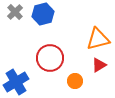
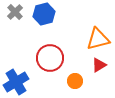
blue hexagon: moved 1 px right
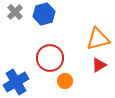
orange circle: moved 10 px left
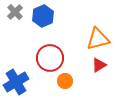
blue hexagon: moved 1 px left, 2 px down; rotated 10 degrees counterclockwise
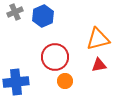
gray cross: rotated 21 degrees clockwise
red circle: moved 5 px right, 1 px up
red triangle: rotated 21 degrees clockwise
blue cross: rotated 25 degrees clockwise
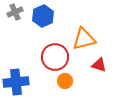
orange triangle: moved 14 px left
red triangle: rotated 28 degrees clockwise
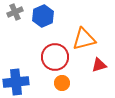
red triangle: rotated 35 degrees counterclockwise
orange circle: moved 3 px left, 2 px down
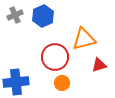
gray cross: moved 3 px down
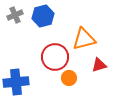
blue hexagon: rotated 10 degrees clockwise
orange circle: moved 7 px right, 5 px up
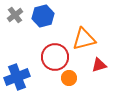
gray cross: rotated 14 degrees counterclockwise
blue cross: moved 1 px right, 5 px up; rotated 15 degrees counterclockwise
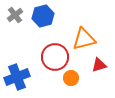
orange circle: moved 2 px right
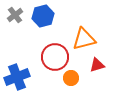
red triangle: moved 2 px left
